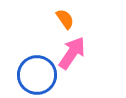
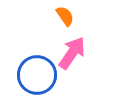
orange semicircle: moved 3 px up
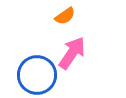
orange semicircle: rotated 90 degrees clockwise
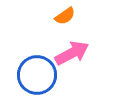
pink arrow: rotated 28 degrees clockwise
